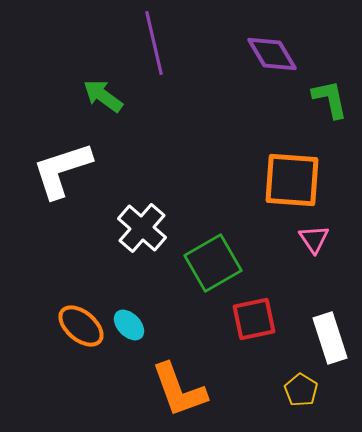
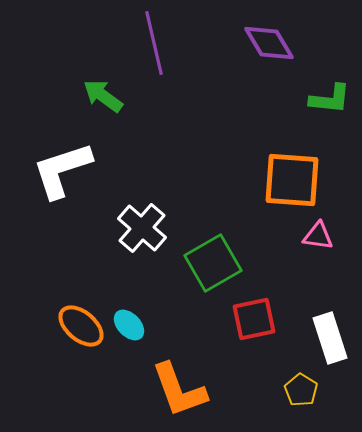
purple diamond: moved 3 px left, 11 px up
green L-shape: rotated 108 degrees clockwise
pink triangle: moved 4 px right, 3 px up; rotated 48 degrees counterclockwise
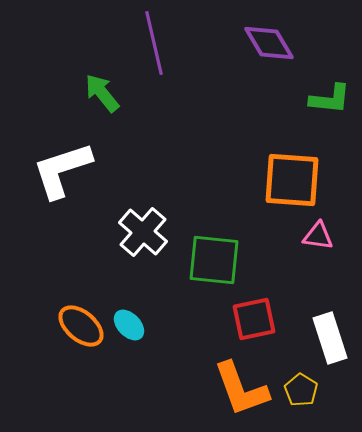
green arrow: moved 1 px left, 3 px up; rotated 15 degrees clockwise
white cross: moved 1 px right, 4 px down
green square: moved 1 px right, 3 px up; rotated 36 degrees clockwise
orange L-shape: moved 62 px right, 1 px up
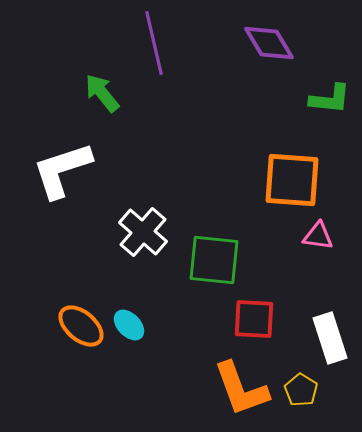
red square: rotated 15 degrees clockwise
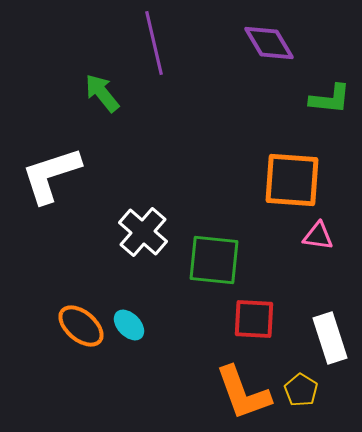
white L-shape: moved 11 px left, 5 px down
orange L-shape: moved 2 px right, 4 px down
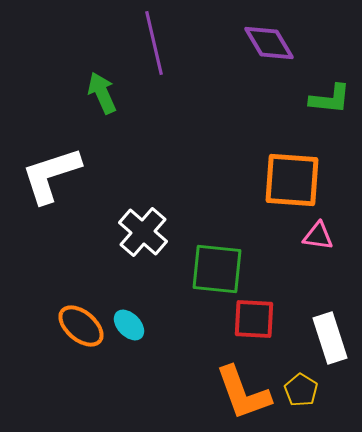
green arrow: rotated 15 degrees clockwise
green square: moved 3 px right, 9 px down
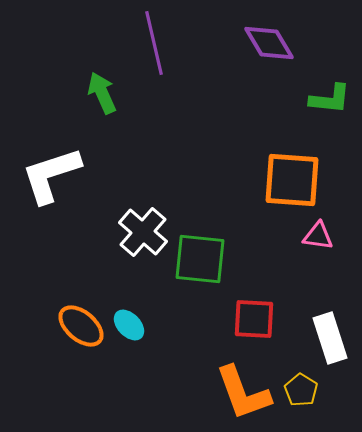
green square: moved 17 px left, 10 px up
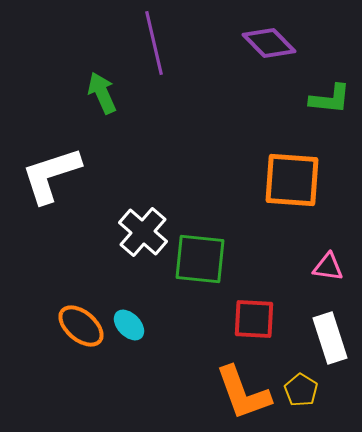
purple diamond: rotated 14 degrees counterclockwise
pink triangle: moved 10 px right, 31 px down
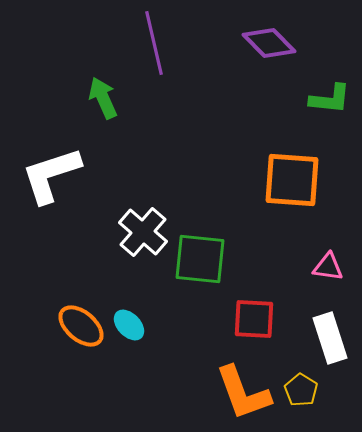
green arrow: moved 1 px right, 5 px down
